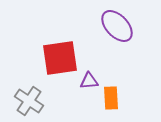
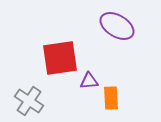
purple ellipse: rotated 16 degrees counterclockwise
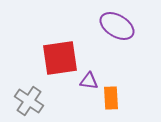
purple triangle: rotated 12 degrees clockwise
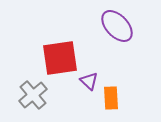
purple ellipse: rotated 16 degrees clockwise
purple triangle: rotated 36 degrees clockwise
gray cross: moved 4 px right, 6 px up; rotated 16 degrees clockwise
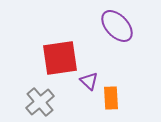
gray cross: moved 7 px right, 7 px down
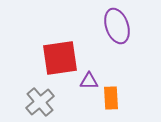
purple ellipse: rotated 24 degrees clockwise
purple triangle: rotated 42 degrees counterclockwise
